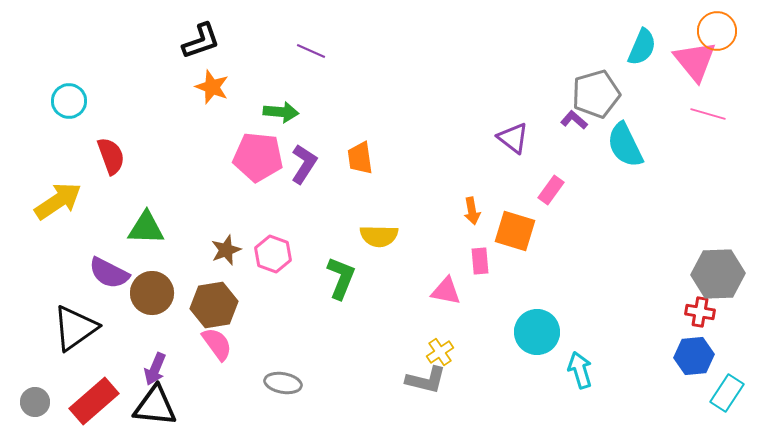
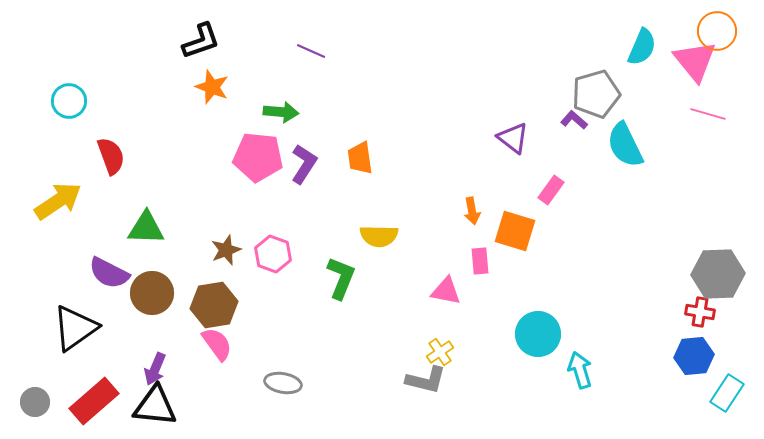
cyan circle at (537, 332): moved 1 px right, 2 px down
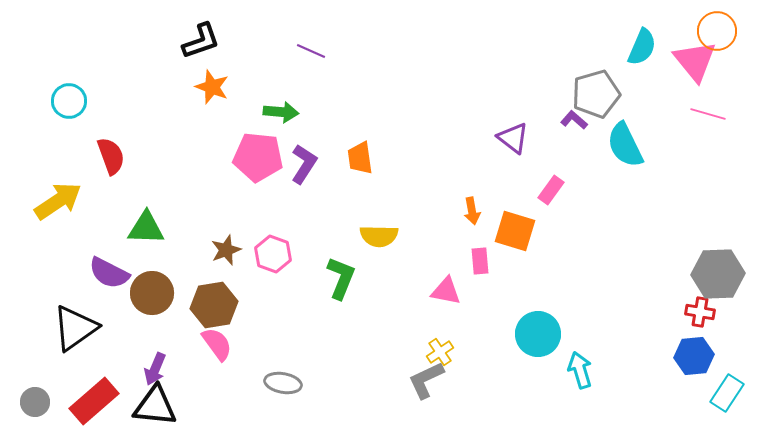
gray L-shape at (426, 380): rotated 141 degrees clockwise
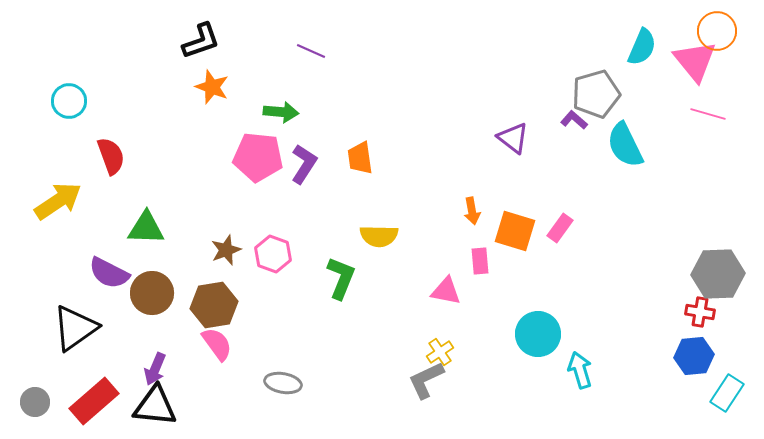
pink rectangle at (551, 190): moved 9 px right, 38 px down
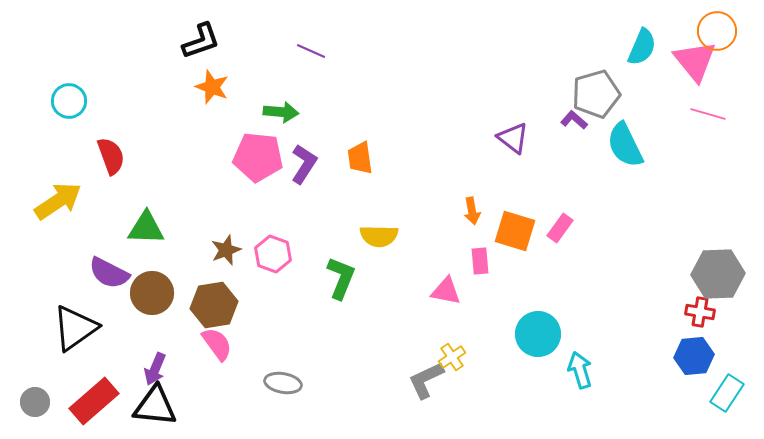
yellow cross at (440, 352): moved 12 px right, 5 px down
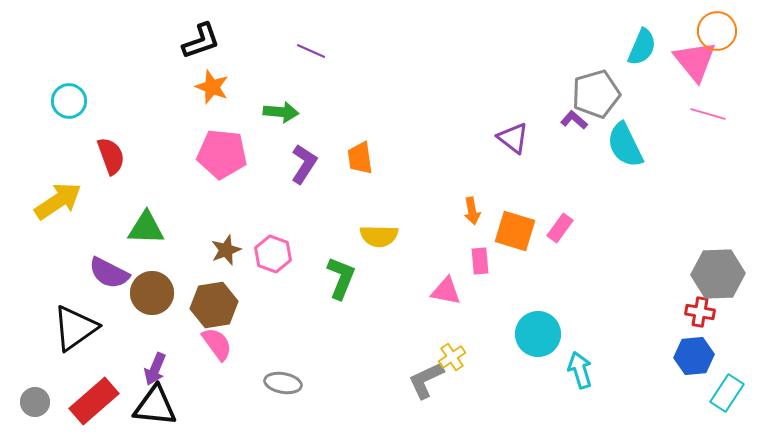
pink pentagon at (258, 157): moved 36 px left, 3 px up
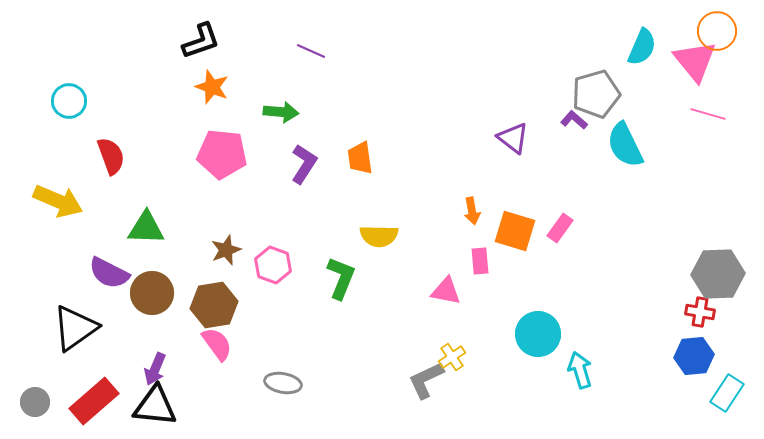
yellow arrow at (58, 201): rotated 57 degrees clockwise
pink hexagon at (273, 254): moved 11 px down
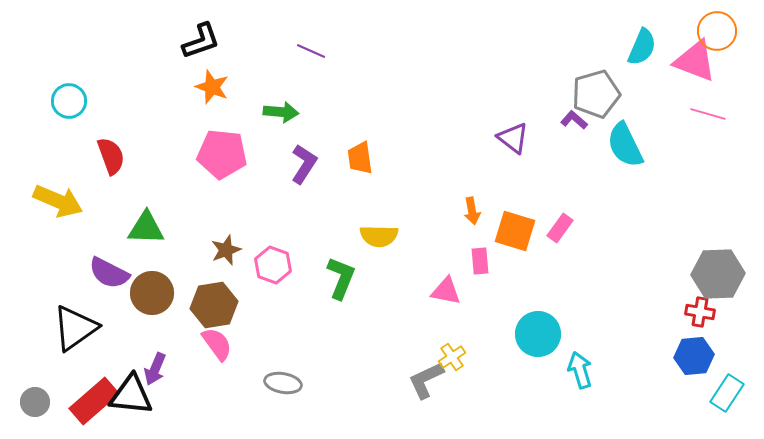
pink triangle at (695, 61): rotated 30 degrees counterclockwise
black triangle at (155, 406): moved 24 px left, 11 px up
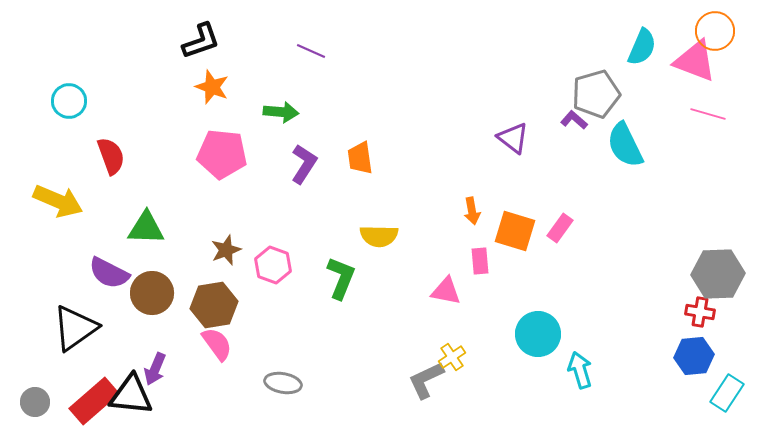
orange circle at (717, 31): moved 2 px left
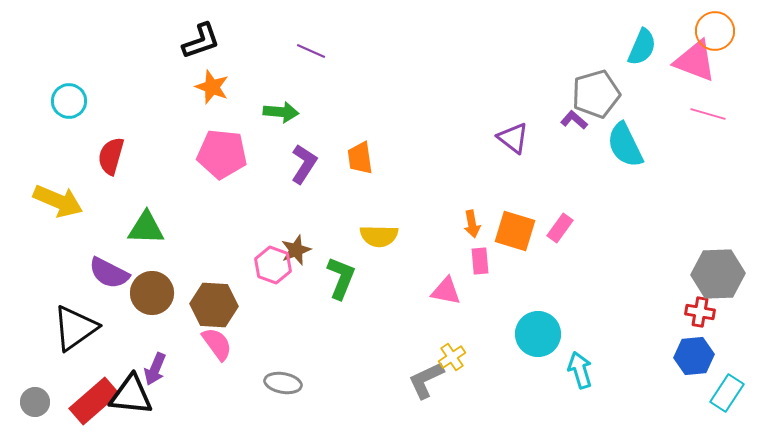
red semicircle at (111, 156): rotated 144 degrees counterclockwise
orange arrow at (472, 211): moved 13 px down
brown star at (226, 250): moved 70 px right
brown hexagon at (214, 305): rotated 12 degrees clockwise
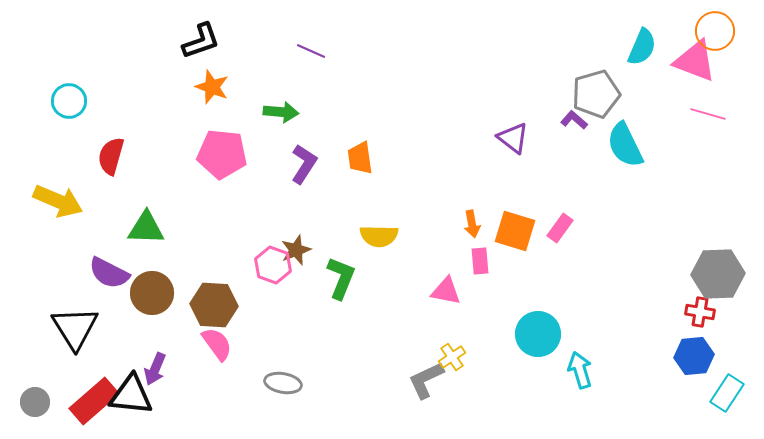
black triangle at (75, 328): rotated 27 degrees counterclockwise
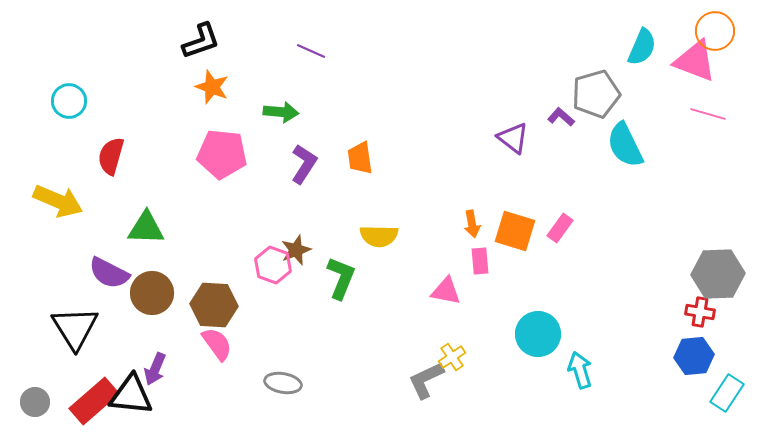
purple L-shape at (574, 120): moved 13 px left, 3 px up
